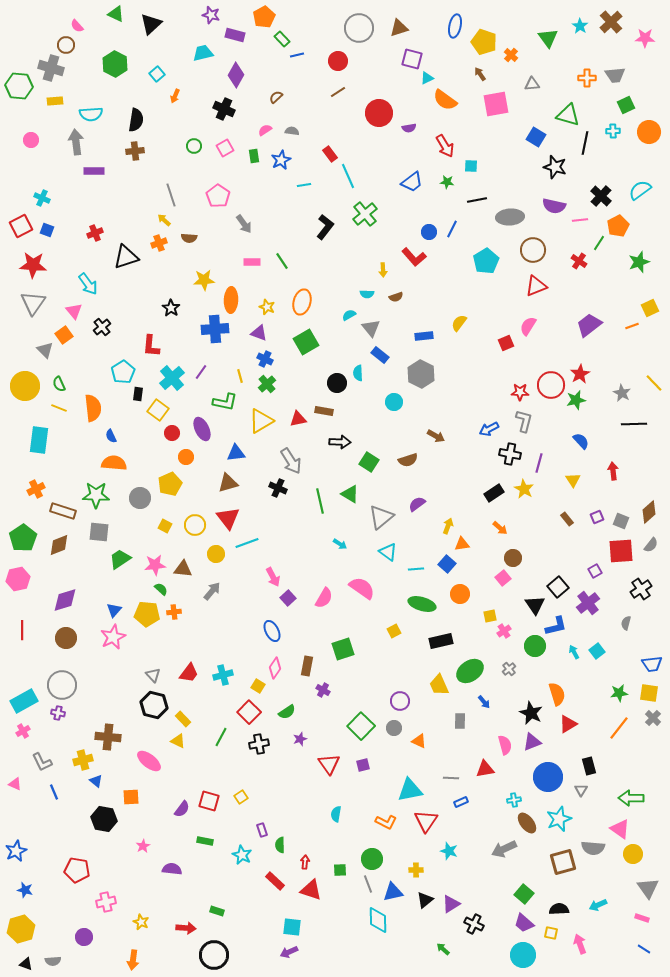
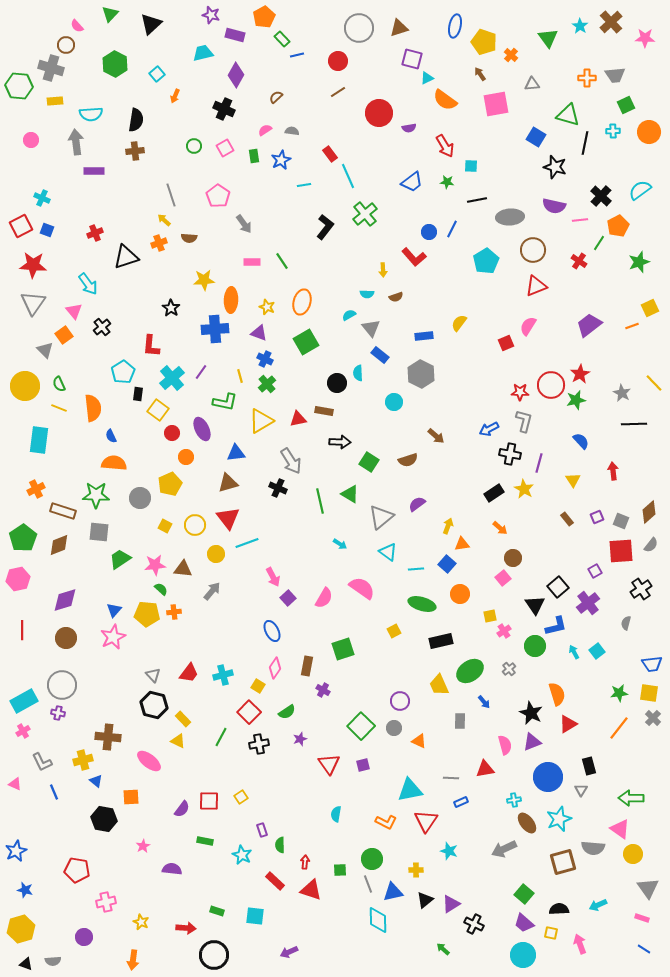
green triangle at (116, 14): moved 6 px left; rotated 48 degrees clockwise
brown arrow at (436, 436): rotated 12 degrees clockwise
red square at (209, 801): rotated 15 degrees counterclockwise
cyan square at (292, 927): moved 37 px left, 11 px up
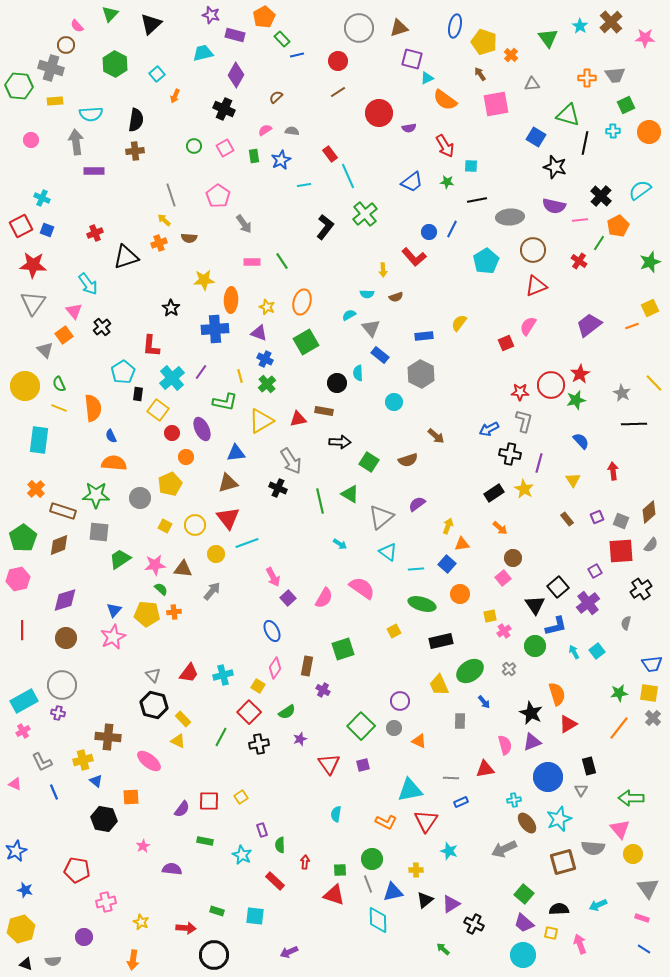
green star at (639, 262): moved 11 px right
orange cross at (36, 489): rotated 18 degrees counterclockwise
pink triangle at (620, 829): rotated 15 degrees clockwise
red triangle at (311, 890): moved 23 px right, 5 px down
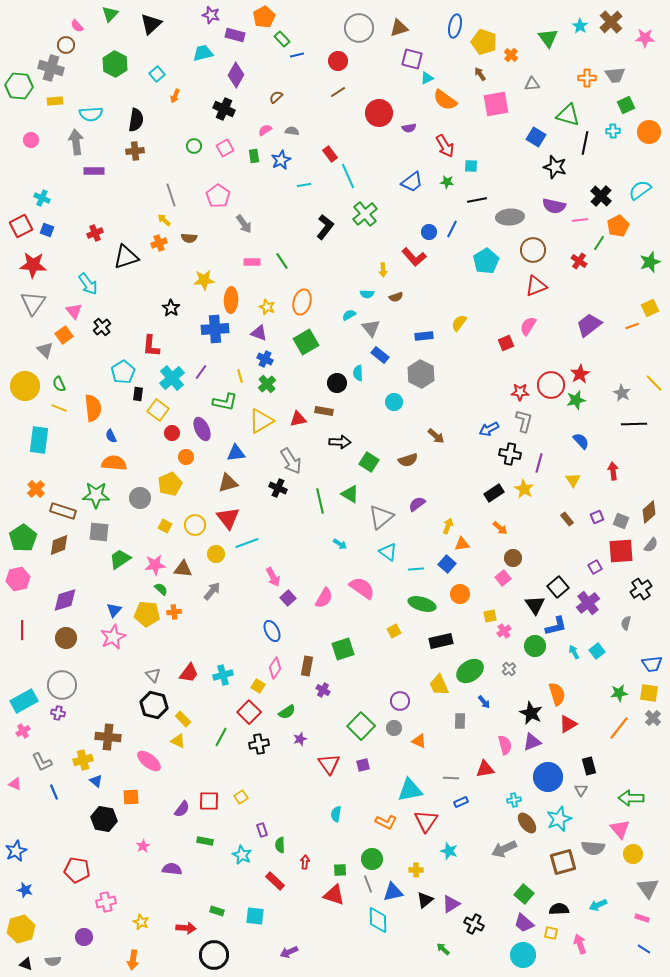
purple square at (595, 571): moved 4 px up
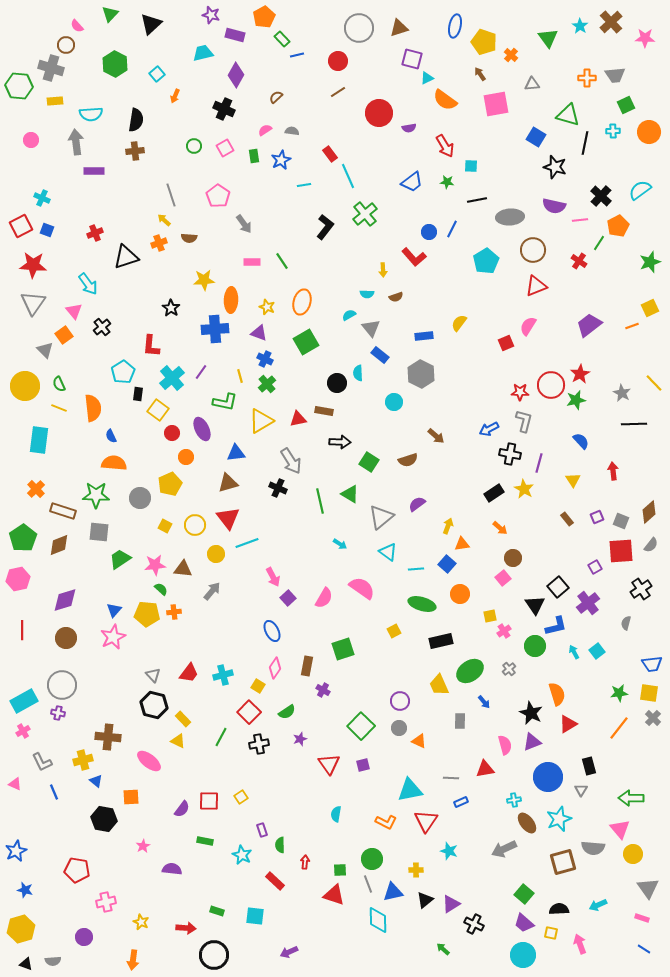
gray circle at (394, 728): moved 5 px right
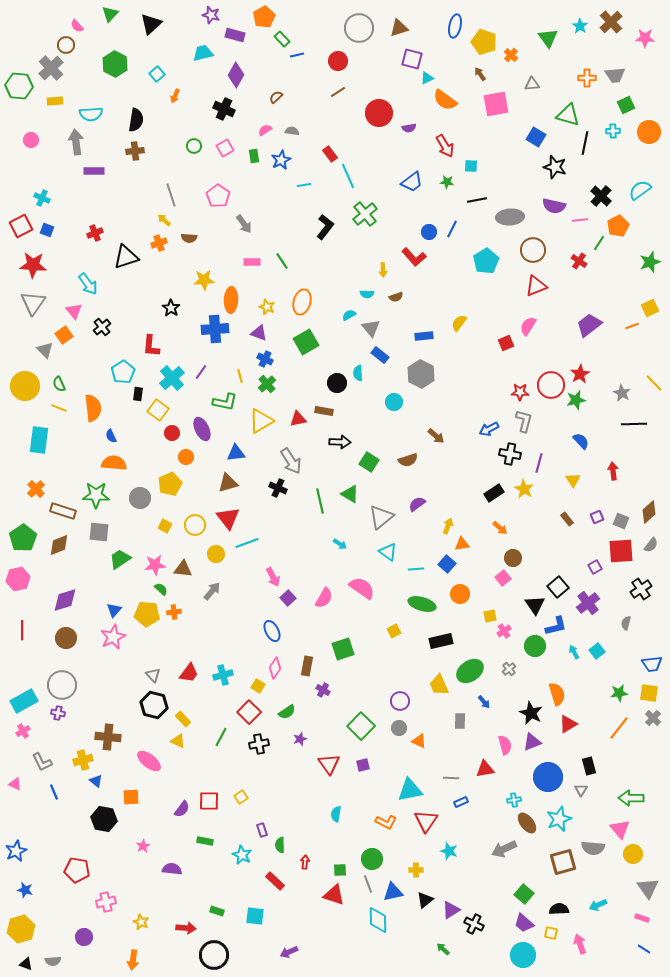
gray cross at (51, 68): rotated 30 degrees clockwise
purple triangle at (451, 904): moved 6 px down
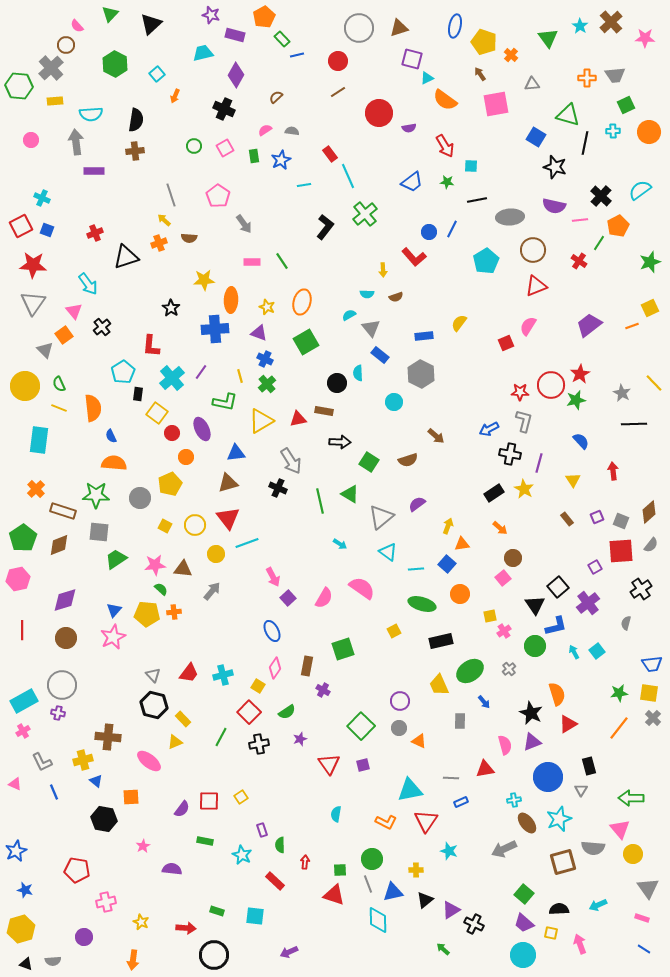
yellow square at (158, 410): moved 1 px left, 3 px down
green trapezoid at (120, 559): moved 4 px left
yellow triangle at (178, 741): moved 3 px left, 1 px down; rotated 49 degrees counterclockwise
